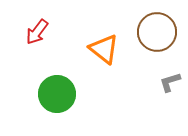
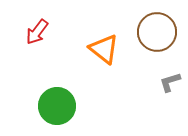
green circle: moved 12 px down
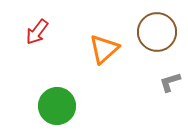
orange triangle: rotated 40 degrees clockwise
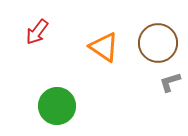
brown circle: moved 1 px right, 11 px down
orange triangle: moved 2 px up; rotated 44 degrees counterclockwise
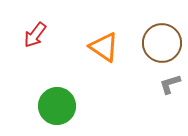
red arrow: moved 2 px left, 3 px down
brown circle: moved 4 px right
gray L-shape: moved 2 px down
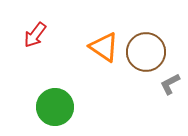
brown circle: moved 16 px left, 9 px down
gray L-shape: rotated 10 degrees counterclockwise
green circle: moved 2 px left, 1 px down
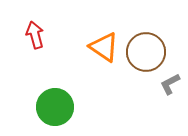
red arrow: rotated 128 degrees clockwise
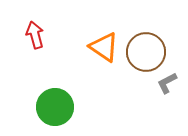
gray L-shape: moved 3 px left, 1 px up
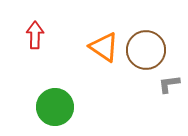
red arrow: rotated 16 degrees clockwise
brown circle: moved 2 px up
gray L-shape: moved 2 px right, 1 px down; rotated 20 degrees clockwise
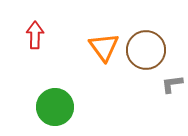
orange triangle: rotated 20 degrees clockwise
gray L-shape: moved 3 px right
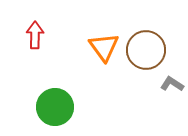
gray L-shape: rotated 40 degrees clockwise
